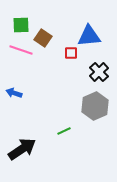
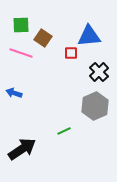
pink line: moved 3 px down
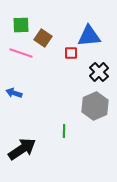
green line: rotated 64 degrees counterclockwise
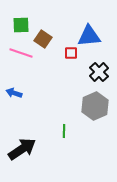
brown square: moved 1 px down
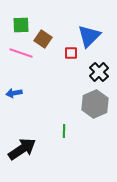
blue triangle: rotated 40 degrees counterclockwise
blue arrow: rotated 28 degrees counterclockwise
gray hexagon: moved 2 px up
